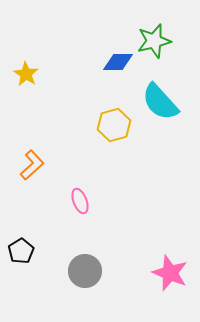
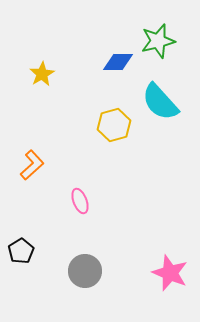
green star: moved 4 px right
yellow star: moved 16 px right; rotated 10 degrees clockwise
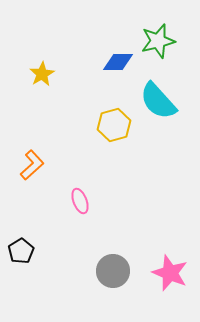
cyan semicircle: moved 2 px left, 1 px up
gray circle: moved 28 px right
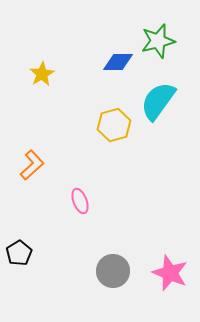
cyan semicircle: rotated 78 degrees clockwise
black pentagon: moved 2 px left, 2 px down
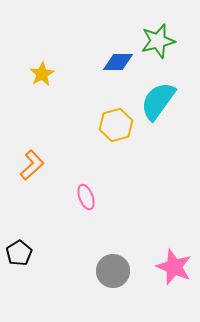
yellow hexagon: moved 2 px right
pink ellipse: moved 6 px right, 4 px up
pink star: moved 4 px right, 6 px up
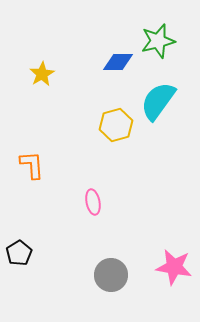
orange L-shape: rotated 52 degrees counterclockwise
pink ellipse: moved 7 px right, 5 px down; rotated 10 degrees clockwise
pink star: rotated 12 degrees counterclockwise
gray circle: moved 2 px left, 4 px down
